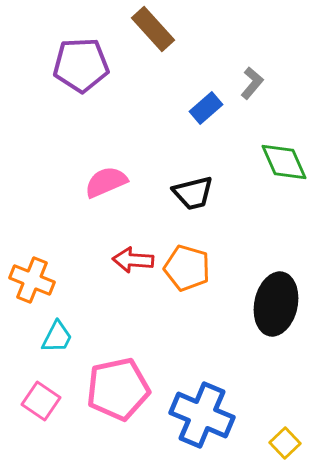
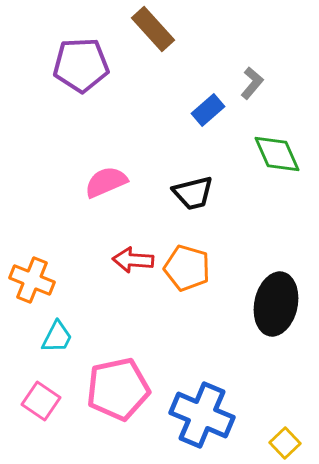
blue rectangle: moved 2 px right, 2 px down
green diamond: moved 7 px left, 8 px up
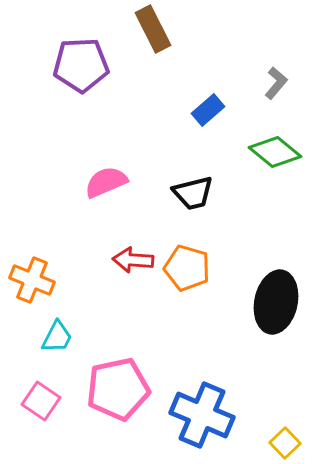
brown rectangle: rotated 15 degrees clockwise
gray L-shape: moved 24 px right
green diamond: moved 2 px left, 2 px up; rotated 27 degrees counterclockwise
black ellipse: moved 2 px up
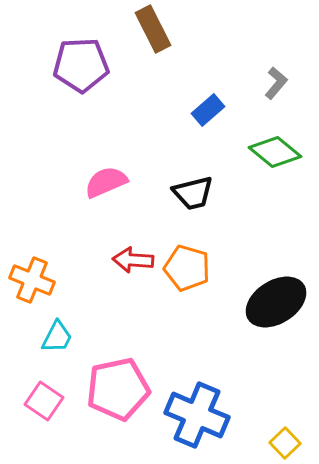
black ellipse: rotated 46 degrees clockwise
pink square: moved 3 px right
blue cross: moved 5 px left
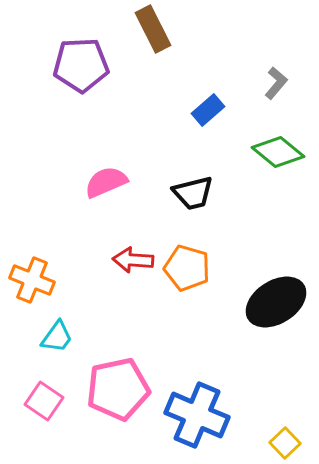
green diamond: moved 3 px right
cyan trapezoid: rotated 9 degrees clockwise
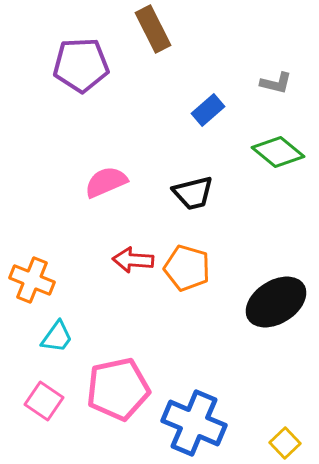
gray L-shape: rotated 64 degrees clockwise
blue cross: moved 3 px left, 8 px down
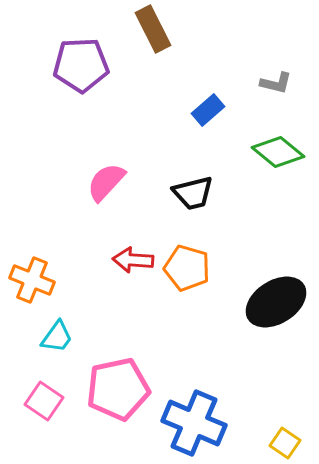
pink semicircle: rotated 24 degrees counterclockwise
yellow square: rotated 12 degrees counterclockwise
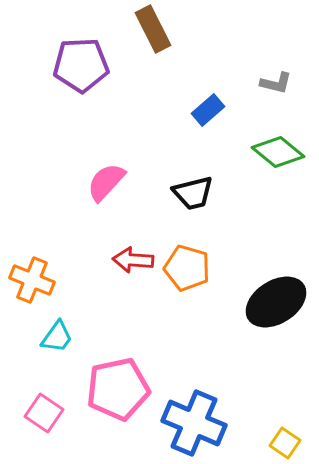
pink square: moved 12 px down
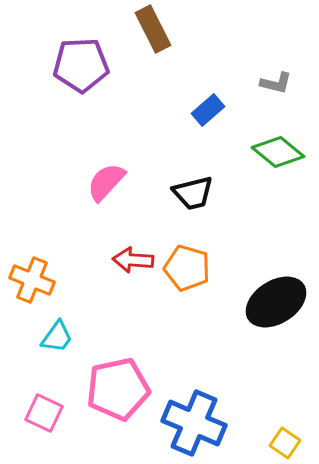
pink square: rotated 9 degrees counterclockwise
